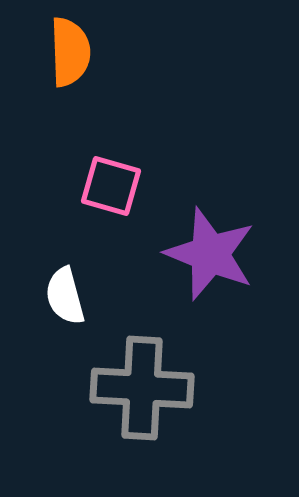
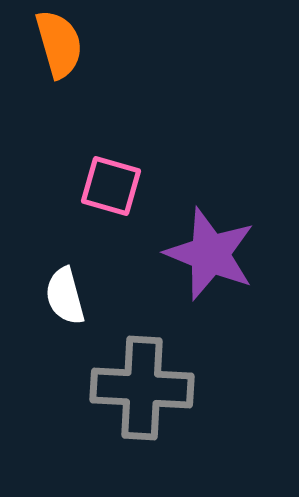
orange semicircle: moved 11 px left, 8 px up; rotated 14 degrees counterclockwise
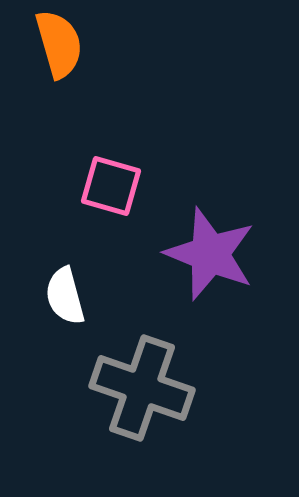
gray cross: rotated 16 degrees clockwise
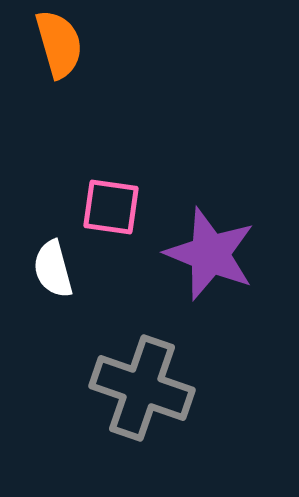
pink square: moved 21 px down; rotated 8 degrees counterclockwise
white semicircle: moved 12 px left, 27 px up
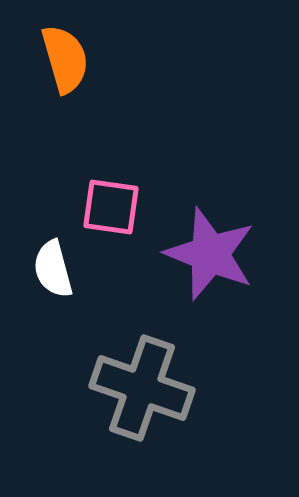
orange semicircle: moved 6 px right, 15 px down
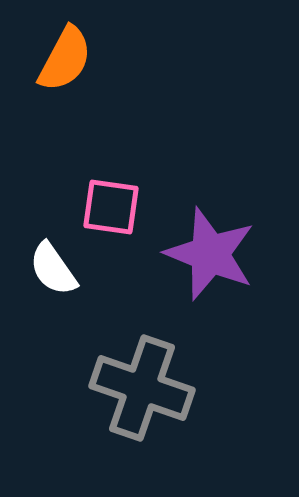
orange semicircle: rotated 44 degrees clockwise
white semicircle: rotated 20 degrees counterclockwise
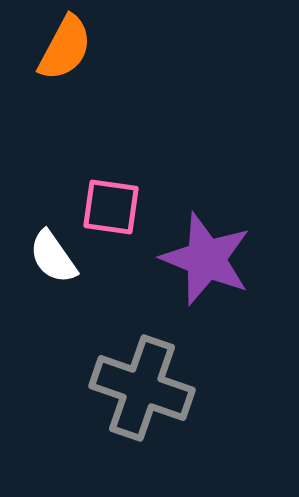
orange semicircle: moved 11 px up
purple star: moved 4 px left, 5 px down
white semicircle: moved 12 px up
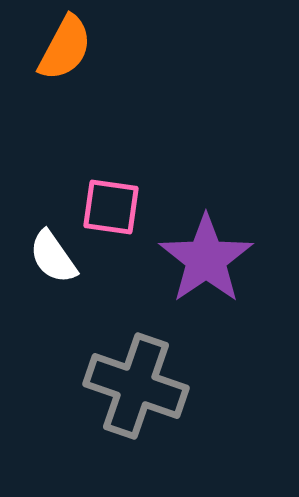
purple star: rotated 16 degrees clockwise
gray cross: moved 6 px left, 2 px up
